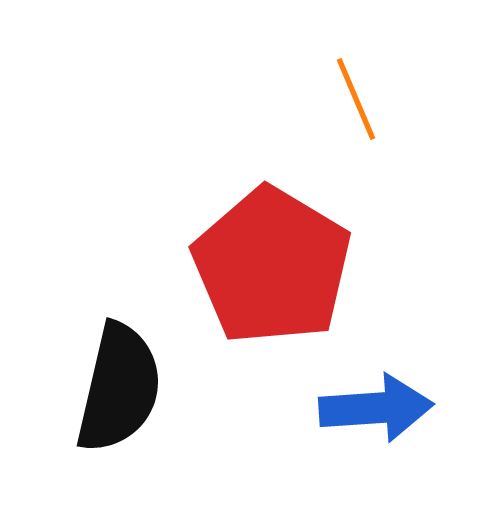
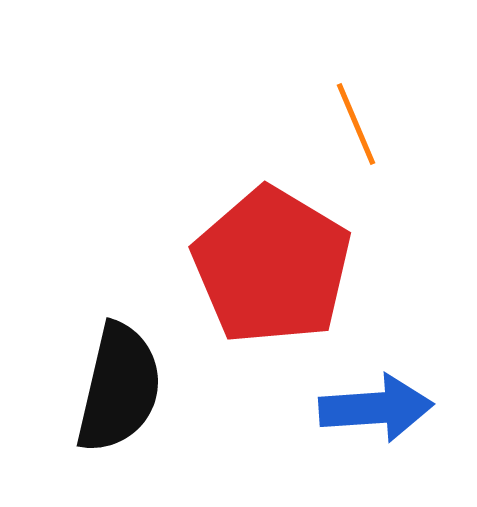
orange line: moved 25 px down
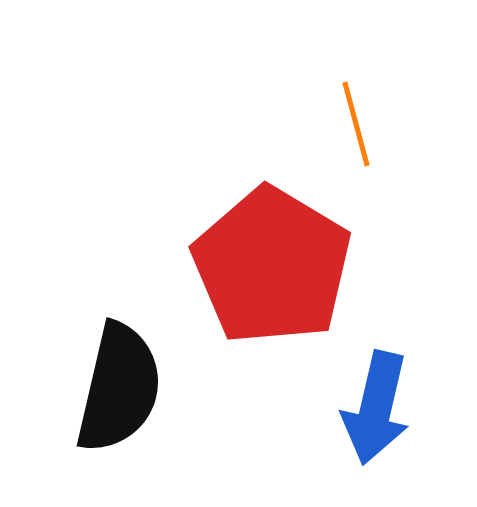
orange line: rotated 8 degrees clockwise
blue arrow: rotated 107 degrees clockwise
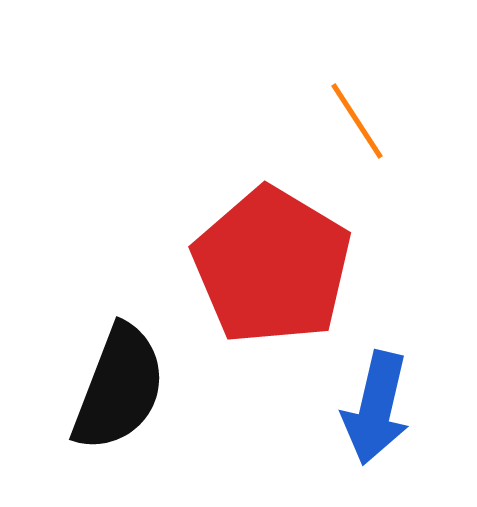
orange line: moved 1 px right, 3 px up; rotated 18 degrees counterclockwise
black semicircle: rotated 8 degrees clockwise
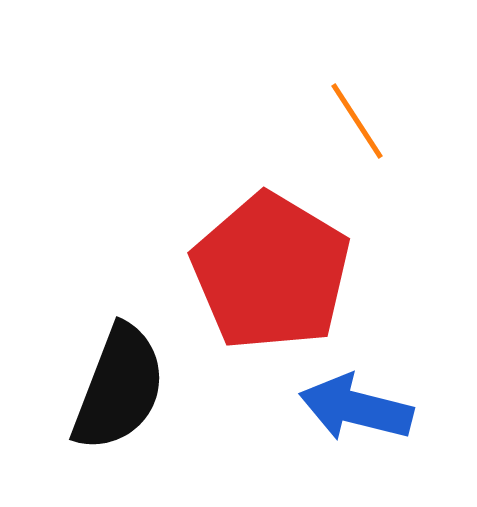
red pentagon: moved 1 px left, 6 px down
blue arrow: moved 20 px left; rotated 91 degrees clockwise
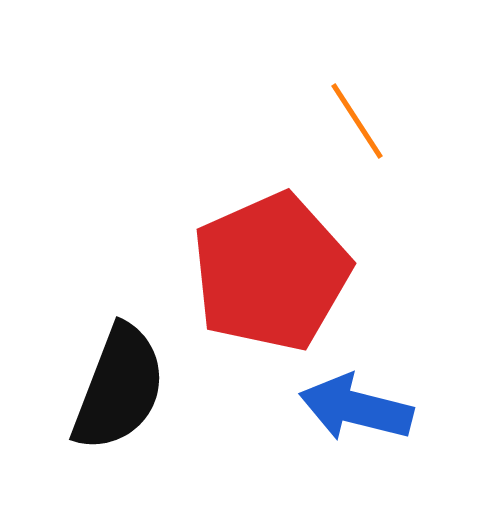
red pentagon: rotated 17 degrees clockwise
